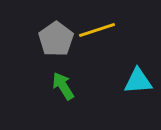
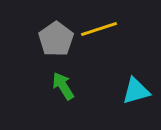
yellow line: moved 2 px right, 1 px up
cyan triangle: moved 2 px left, 10 px down; rotated 12 degrees counterclockwise
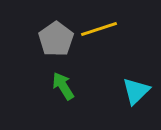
cyan triangle: rotated 28 degrees counterclockwise
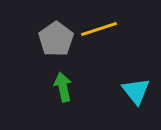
green arrow: moved 1 px down; rotated 20 degrees clockwise
cyan triangle: rotated 24 degrees counterclockwise
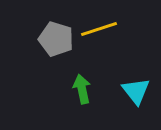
gray pentagon: rotated 20 degrees counterclockwise
green arrow: moved 19 px right, 2 px down
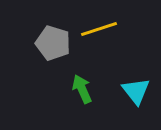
gray pentagon: moved 3 px left, 4 px down
green arrow: rotated 12 degrees counterclockwise
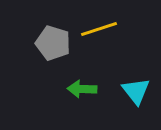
green arrow: rotated 64 degrees counterclockwise
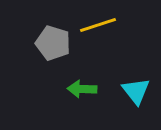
yellow line: moved 1 px left, 4 px up
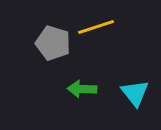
yellow line: moved 2 px left, 2 px down
cyan triangle: moved 1 px left, 2 px down
